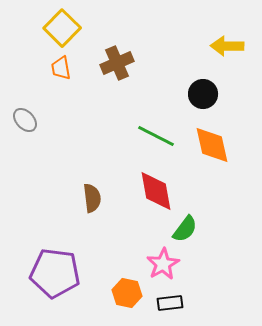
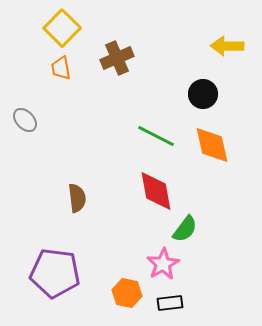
brown cross: moved 5 px up
brown semicircle: moved 15 px left
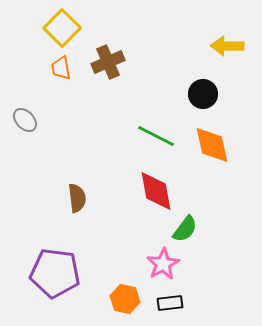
brown cross: moved 9 px left, 4 px down
orange hexagon: moved 2 px left, 6 px down
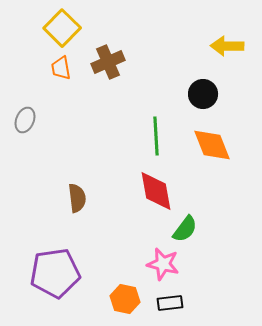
gray ellipse: rotated 65 degrees clockwise
green line: rotated 60 degrees clockwise
orange diamond: rotated 9 degrees counterclockwise
pink star: rotated 28 degrees counterclockwise
purple pentagon: rotated 15 degrees counterclockwise
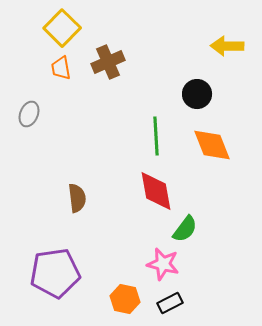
black circle: moved 6 px left
gray ellipse: moved 4 px right, 6 px up
black rectangle: rotated 20 degrees counterclockwise
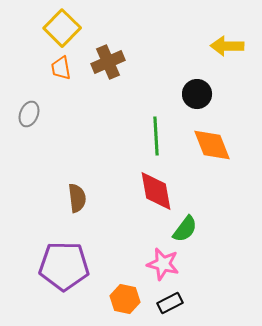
purple pentagon: moved 9 px right, 7 px up; rotated 9 degrees clockwise
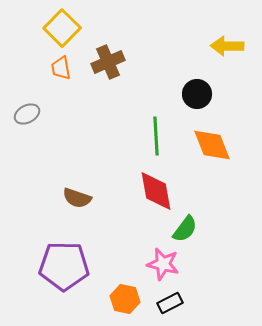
gray ellipse: moved 2 px left; rotated 40 degrees clockwise
brown semicircle: rotated 116 degrees clockwise
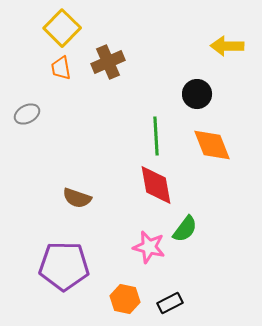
red diamond: moved 6 px up
pink star: moved 14 px left, 17 px up
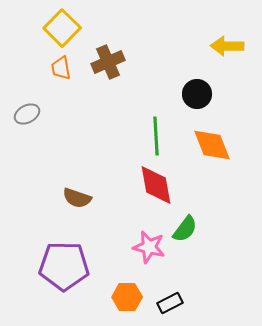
orange hexagon: moved 2 px right, 2 px up; rotated 12 degrees counterclockwise
